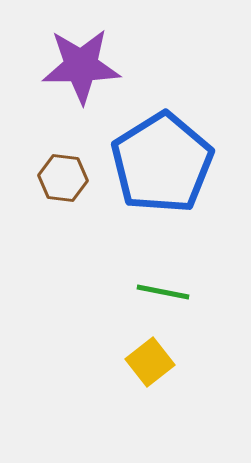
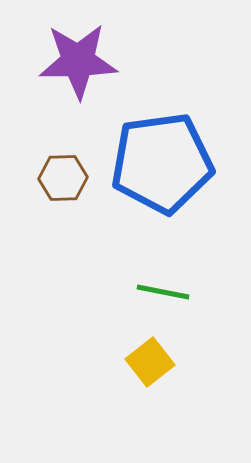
purple star: moved 3 px left, 5 px up
blue pentagon: rotated 24 degrees clockwise
brown hexagon: rotated 9 degrees counterclockwise
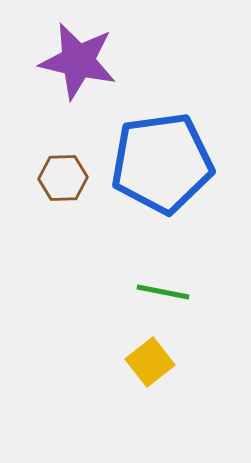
purple star: rotated 14 degrees clockwise
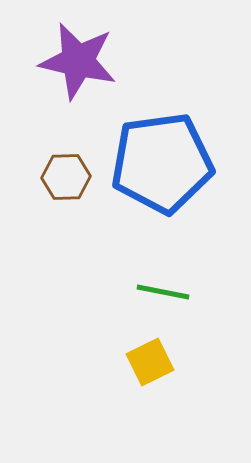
brown hexagon: moved 3 px right, 1 px up
yellow square: rotated 12 degrees clockwise
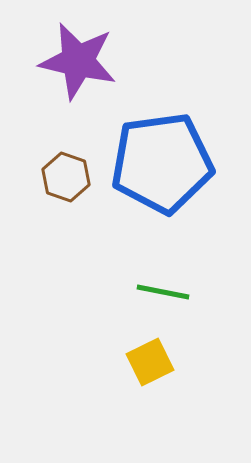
brown hexagon: rotated 21 degrees clockwise
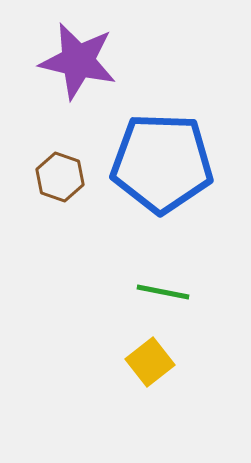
blue pentagon: rotated 10 degrees clockwise
brown hexagon: moved 6 px left
yellow square: rotated 12 degrees counterclockwise
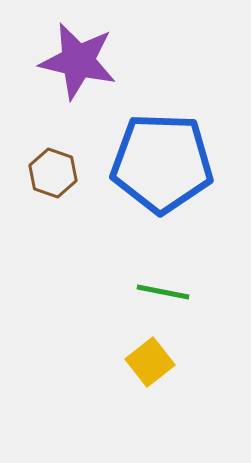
brown hexagon: moved 7 px left, 4 px up
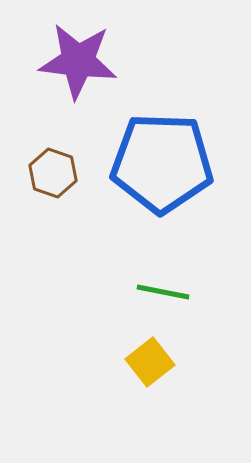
purple star: rotated 6 degrees counterclockwise
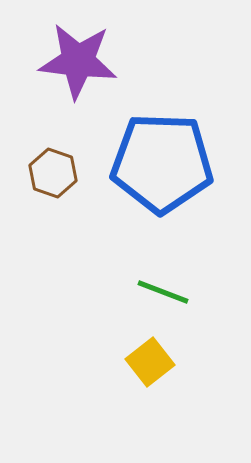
green line: rotated 10 degrees clockwise
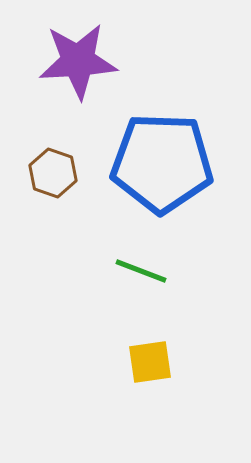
purple star: rotated 10 degrees counterclockwise
green line: moved 22 px left, 21 px up
yellow square: rotated 30 degrees clockwise
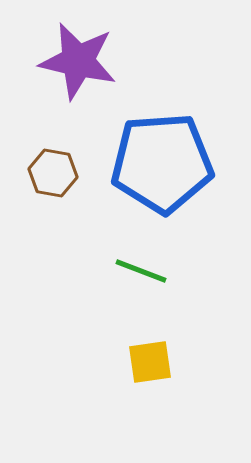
purple star: rotated 16 degrees clockwise
blue pentagon: rotated 6 degrees counterclockwise
brown hexagon: rotated 9 degrees counterclockwise
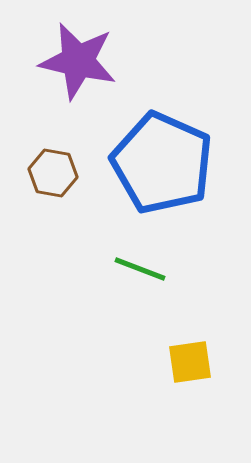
blue pentagon: rotated 28 degrees clockwise
green line: moved 1 px left, 2 px up
yellow square: moved 40 px right
